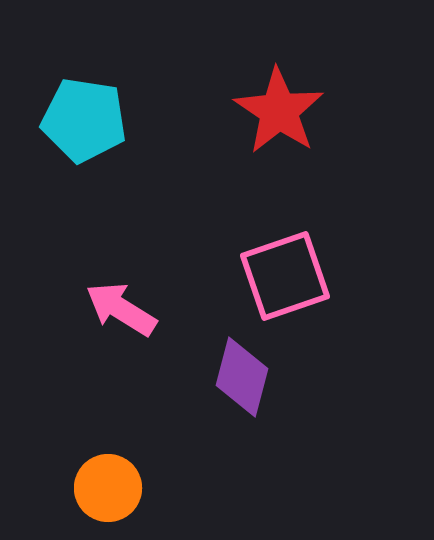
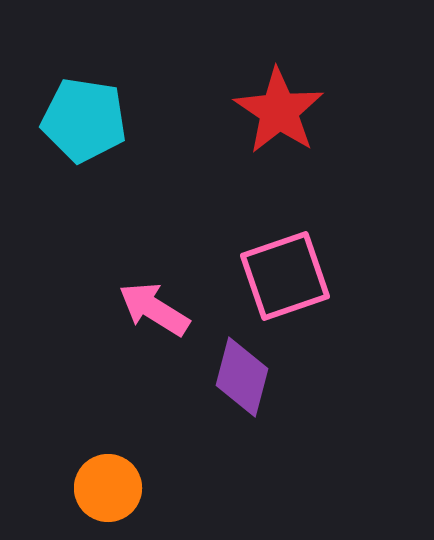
pink arrow: moved 33 px right
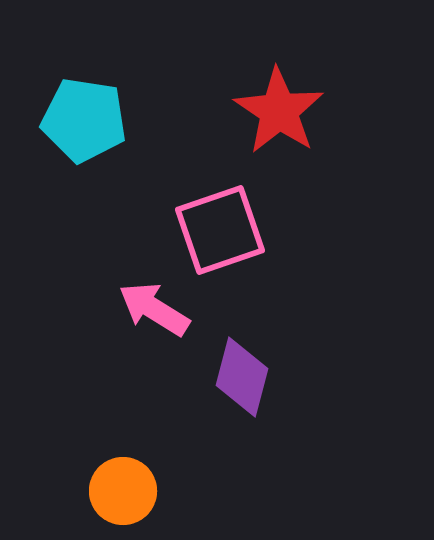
pink square: moved 65 px left, 46 px up
orange circle: moved 15 px right, 3 px down
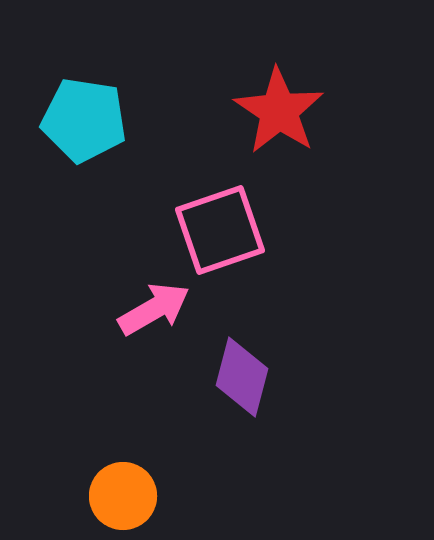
pink arrow: rotated 118 degrees clockwise
orange circle: moved 5 px down
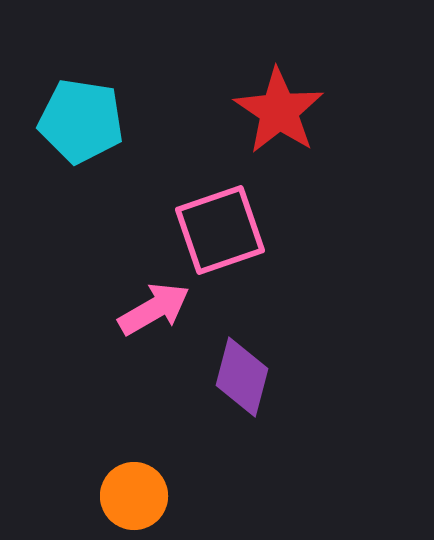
cyan pentagon: moved 3 px left, 1 px down
orange circle: moved 11 px right
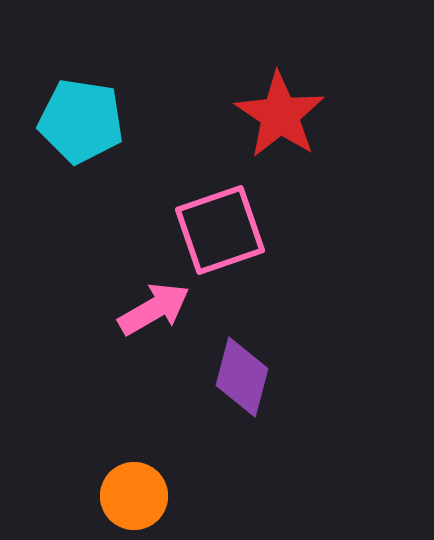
red star: moved 1 px right, 4 px down
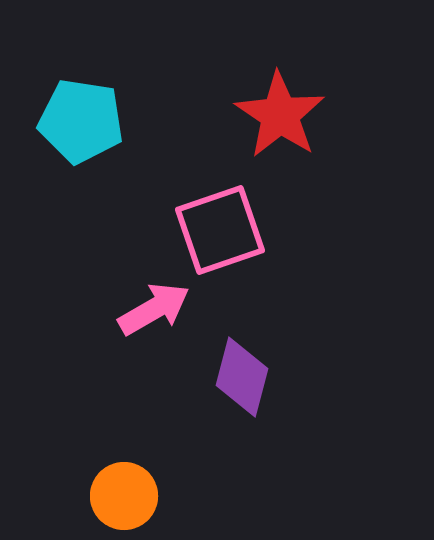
orange circle: moved 10 px left
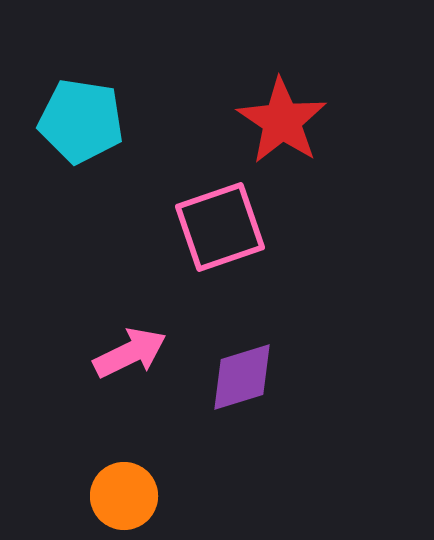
red star: moved 2 px right, 6 px down
pink square: moved 3 px up
pink arrow: moved 24 px left, 44 px down; rotated 4 degrees clockwise
purple diamond: rotated 58 degrees clockwise
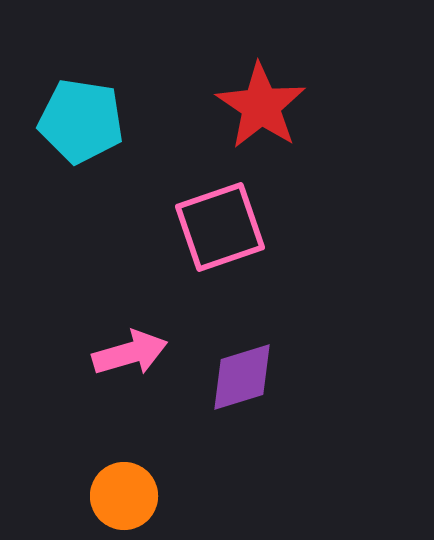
red star: moved 21 px left, 15 px up
pink arrow: rotated 10 degrees clockwise
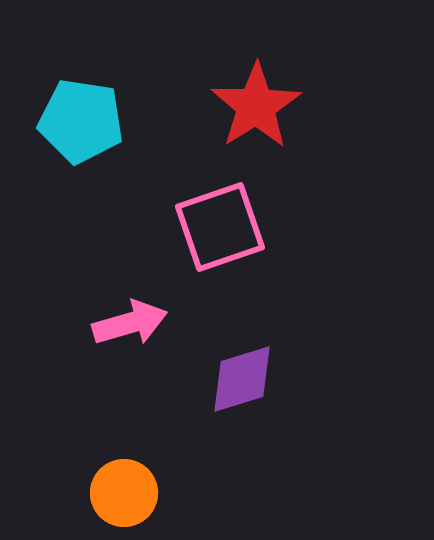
red star: moved 5 px left; rotated 6 degrees clockwise
pink arrow: moved 30 px up
purple diamond: moved 2 px down
orange circle: moved 3 px up
